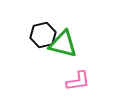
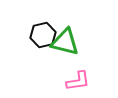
green triangle: moved 2 px right, 2 px up
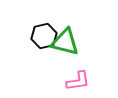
black hexagon: moved 1 px right, 1 px down
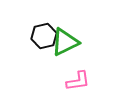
green triangle: rotated 40 degrees counterclockwise
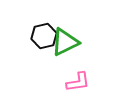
pink L-shape: moved 1 px down
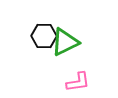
black hexagon: rotated 15 degrees clockwise
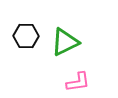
black hexagon: moved 18 px left
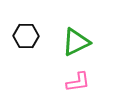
green triangle: moved 11 px right
